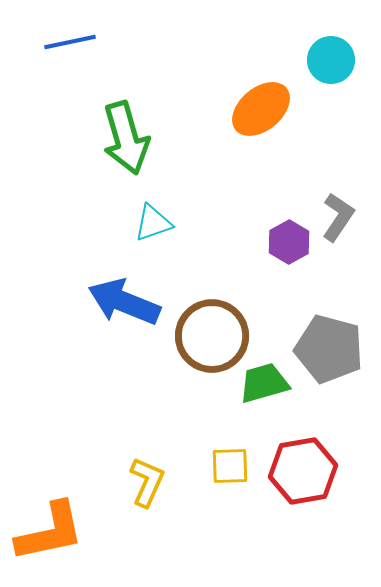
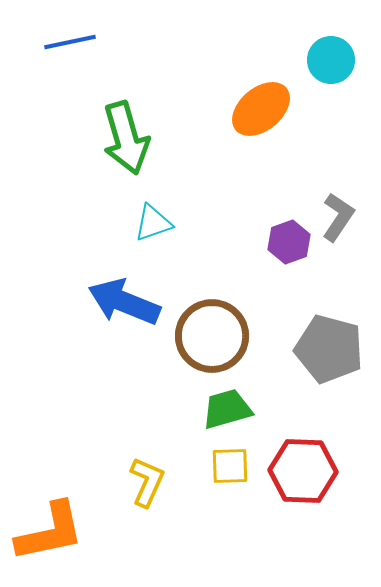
purple hexagon: rotated 9 degrees clockwise
green trapezoid: moved 37 px left, 26 px down
red hexagon: rotated 12 degrees clockwise
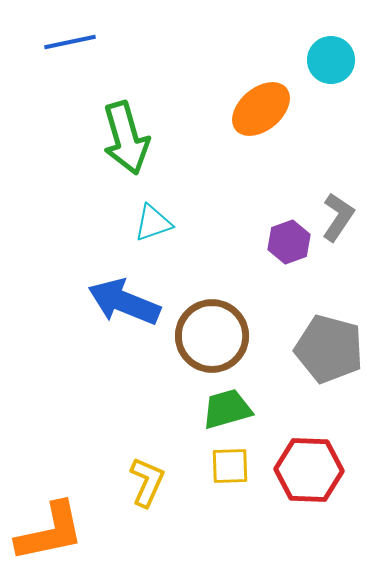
red hexagon: moved 6 px right, 1 px up
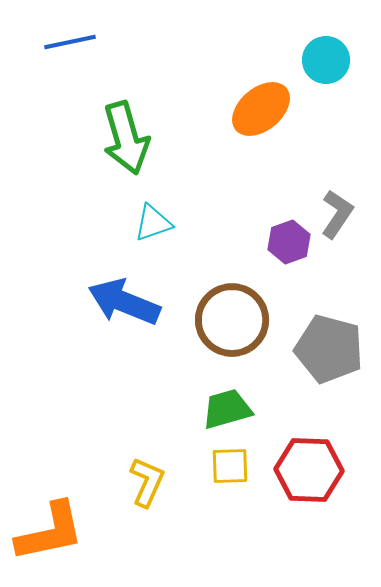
cyan circle: moved 5 px left
gray L-shape: moved 1 px left, 3 px up
brown circle: moved 20 px right, 16 px up
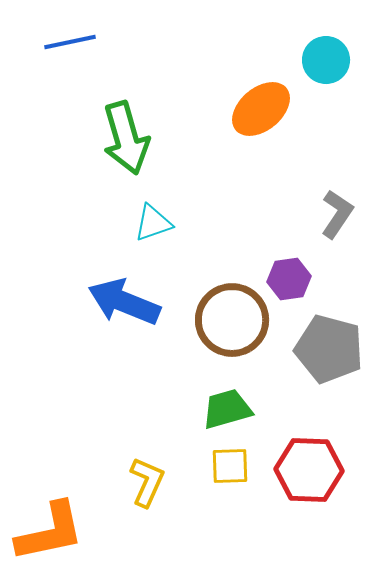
purple hexagon: moved 37 px down; rotated 12 degrees clockwise
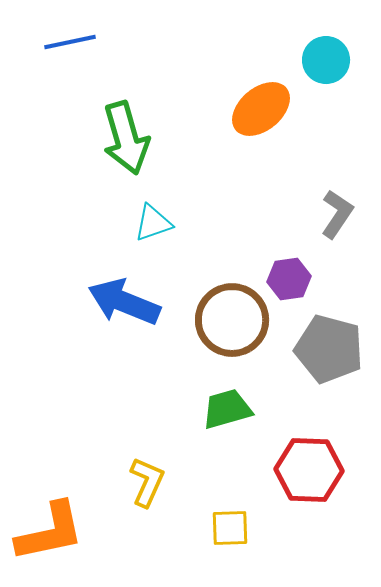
yellow square: moved 62 px down
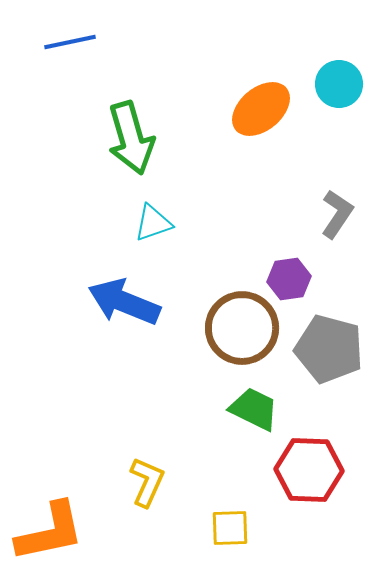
cyan circle: moved 13 px right, 24 px down
green arrow: moved 5 px right
brown circle: moved 10 px right, 8 px down
green trapezoid: moved 27 px right; rotated 42 degrees clockwise
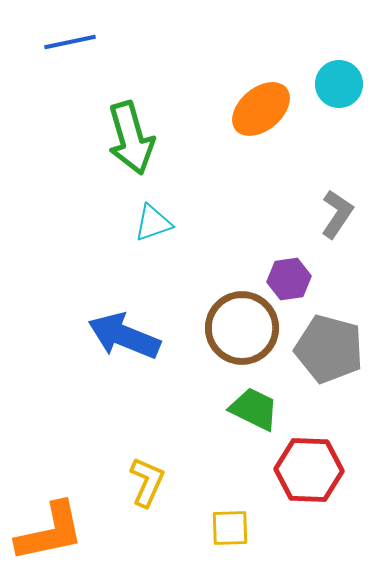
blue arrow: moved 34 px down
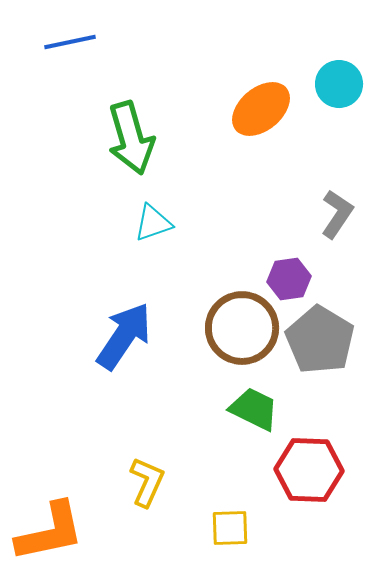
blue arrow: rotated 102 degrees clockwise
gray pentagon: moved 9 px left, 9 px up; rotated 16 degrees clockwise
